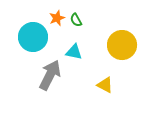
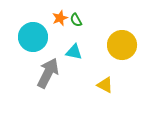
orange star: moved 3 px right
gray arrow: moved 2 px left, 2 px up
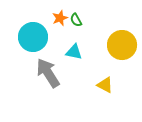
gray arrow: rotated 60 degrees counterclockwise
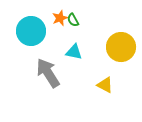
green semicircle: moved 3 px left
cyan circle: moved 2 px left, 6 px up
yellow circle: moved 1 px left, 2 px down
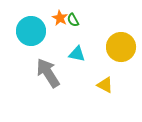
orange star: rotated 21 degrees counterclockwise
cyan triangle: moved 3 px right, 2 px down
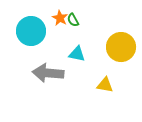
gray arrow: rotated 52 degrees counterclockwise
yellow triangle: rotated 18 degrees counterclockwise
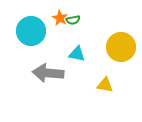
green semicircle: rotated 72 degrees counterclockwise
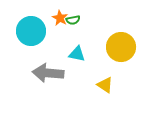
yellow triangle: rotated 24 degrees clockwise
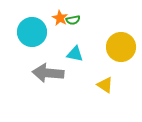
cyan circle: moved 1 px right, 1 px down
cyan triangle: moved 2 px left
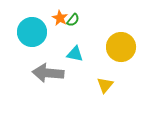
green semicircle: rotated 40 degrees counterclockwise
yellow triangle: rotated 36 degrees clockwise
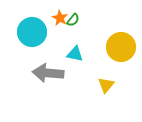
yellow triangle: moved 1 px right
